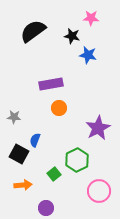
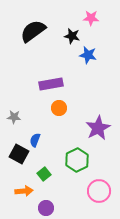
green square: moved 10 px left
orange arrow: moved 1 px right, 6 px down
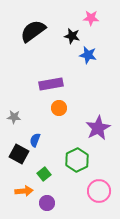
purple circle: moved 1 px right, 5 px up
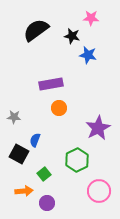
black semicircle: moved 3 px right, 1 px up
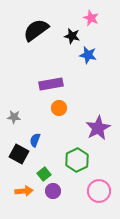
pink star: rotated 21 degrees clockwise
purple circle: moved 6 px right, 12 px up
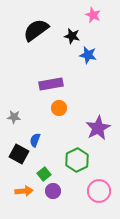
pink star: moved 2 px right, 3 px up
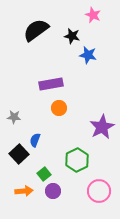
purple star: moved 4 px right, 1 px up
black square: rotated 18 degrees clockwise
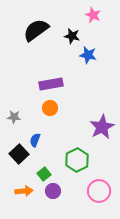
orange circle: moved 9 px left
